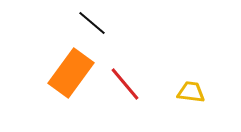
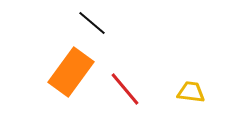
orange rectangle: moved 1 px up
red line: moved 5 px down
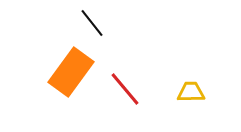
black line: rotated 12 degrees clockwise
yellow trapezoid: rotated 8 degrees counterclockwise
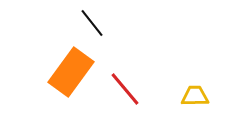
yellow trapezoid: moved 4 px right, 4 px down
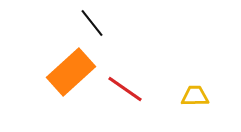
orange rectangle: rotated 12 degrees clockwise
red line: rotated 15 degrees counterclockwise
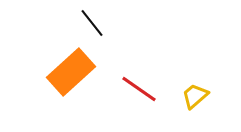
red line: moved 14 px right
yellow trapezoid: rotated 40 degrees counterclockwise
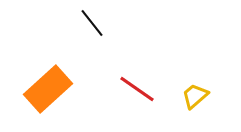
orange rectangle: moved 23 px left, 17 px down
red line: moved 2 px left
